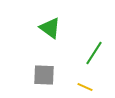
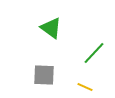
green triangle: moved 1 px right
green line: rotated 10 degrees clockwise
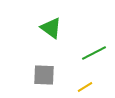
green line: rotated 20 degrees clockwise
yellow line: rotated 56 degrees counterclockwise
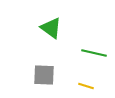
green line: rotated 40 degrees clockwise
yellow line: moved 1 px right, 1 px up; rotated 49 degrees clockwise
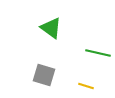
green line: moved 4 px right
gray square: rotated 15 degrees clockwise
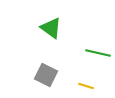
gray square: moved 2 px right; rotated 10 degrees clockwise
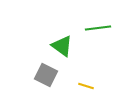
green triangle: moved 11 px right, 18 px down
green line: moved 25 px up; rotated 20 degrees counterclockwise
